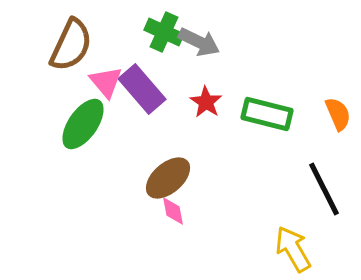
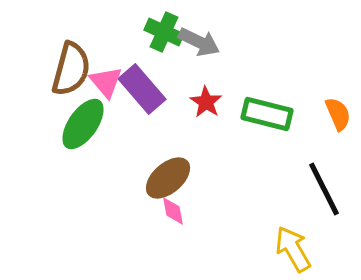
brown semicircle: moved 24 px down; rotated 10 degrees counterclockwise
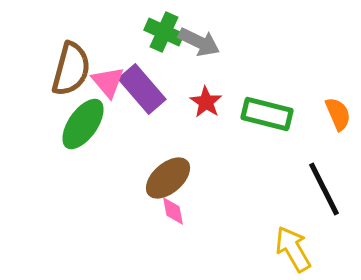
pink triangle: moved 2 px right
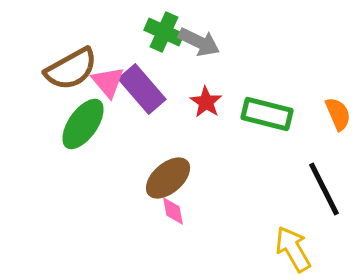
brown semicircle: rotated 46 degrees clockwise
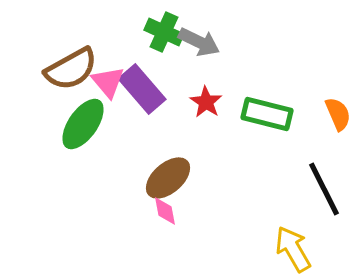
pink diamond: moved 8 px left
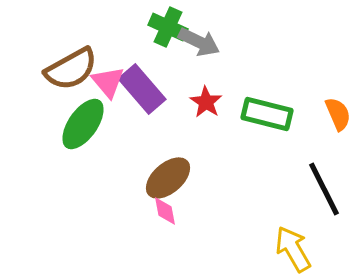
green cross: moved 4 px right, 5 px up
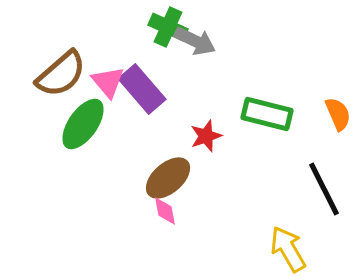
gray arrow: moved 4 px left, 1 px up
brown semicircle: moved 10 px left, 5 px down; rotated 12 degrees counterclockwise
red star: moved 34 px down; rotated 20 degrees clockwise
yellow arrow: moved 5 px left
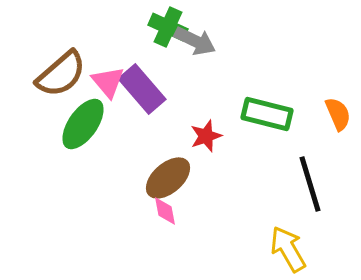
black line: moved 14 px left, 5 px up; rotated 10 degrees clockwise
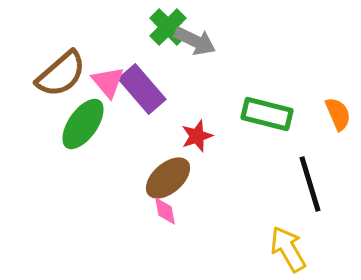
green cross: rotated 21 degrees clockwise
red star: moved 9 px left
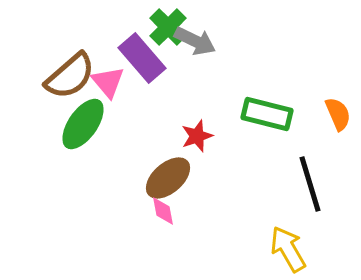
brown semicircle: moved 9 px right, 2 px down
purple rectangle: moved 31 px up
pink diamond: moved 2 px left
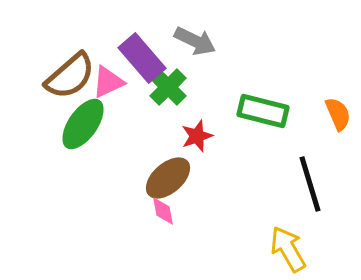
green cross: moved 60 px down
pink triangle: rotated 45 degrees clockwise
green rectangle: moved 4 px left, 3 px up
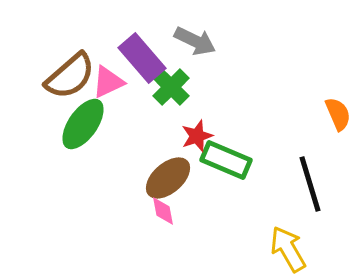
green cross: moved 3 px right
green rectangle: moved 37 px left, 49 px down; rotated 9 degrees clockwise
